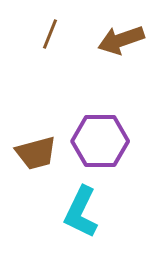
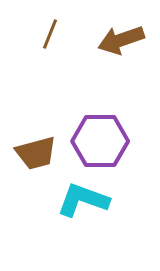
cyan L-shape: moved 2 px right, 12 px up; rotated 84 degrees clockwise
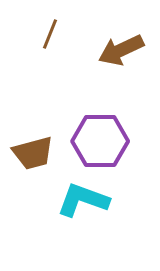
brown arrow: moved 10 px down; rotated 6 degrees counterclockwise
brown trapezoid: moved 3 px left
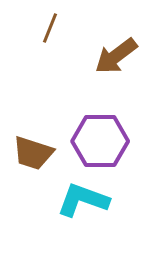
brown line: moved 6 px up
brown arrow: moved 5 px left, 6 px down; rotated 12 degrees counterclockwise
brown trapezoid: rotated 33 degrees clockwise
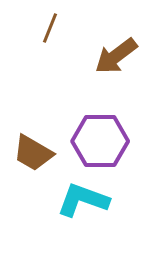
brown trapezoid: rotated 12 degrees clockwise
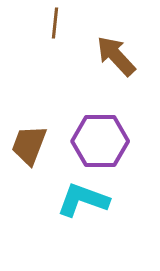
brown line: moved 5 px right, 5 px up; rotated 16 degrees counterclockwise
brown arrow: rotated 84 degrees clockwise
brown trapezoid: moved 4 px left, 8 px up; rotated 81 degrees clockwise
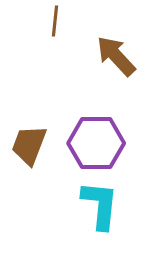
brown line: moved 2 px up
purple hexagon: moved 4 px left, 2 px down
cyan L-shape: moved 17 px right, 5 px down; rotated 76 degrees clockwise
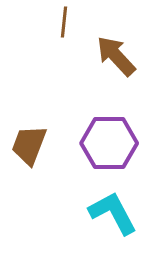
brown line: moved 9 px right, 1 px down
purple hexagon: moved 13 px right
cyan L-shape: moved 13 px right, 8 px down; rotated 34 degrees counterclockwise
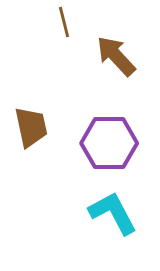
brown line: rotated 20 degrees counterclockwise
brown trapezoid: moved 2 px right, 18 px up; rotated 147 degrees clockwise
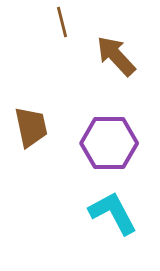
brown line: moved 2 px left
